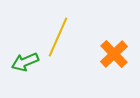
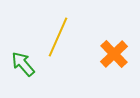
green arrow: moved 2 px left, 2 px down; rotated 72 degrees clockwise
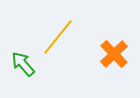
yellow line: rotated 15 degrees clockwise
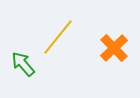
orange cross: moved 6 px up
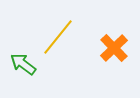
green arrow: rotated 12 degrees counterclockwise
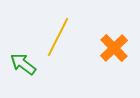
yellow line: rotated 12 degrees counterclockwise
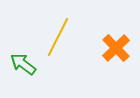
orange cross: moved 2 px right
